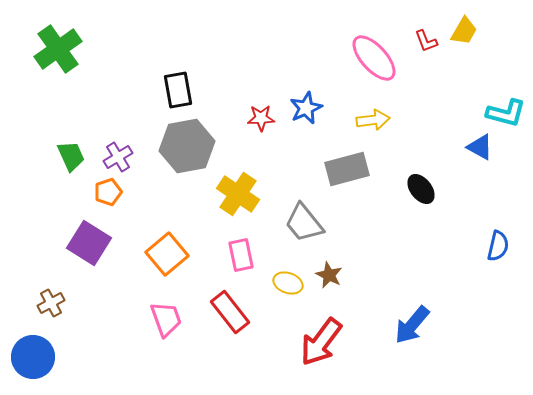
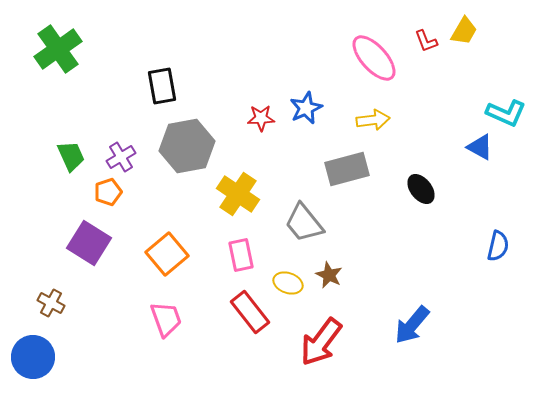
black rectangle: moved 16 px left, 4 px up
cyan L-shape: rotated 9 degrees clockwise
purple cross: moved 3 px right
brown cross: rotated 32 degrees counterclockwise
red rectangle: moved 20 px right
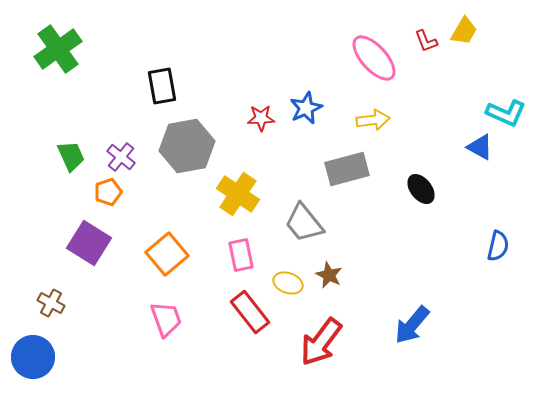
purple cross: rotated 20 degrees counterclockwise
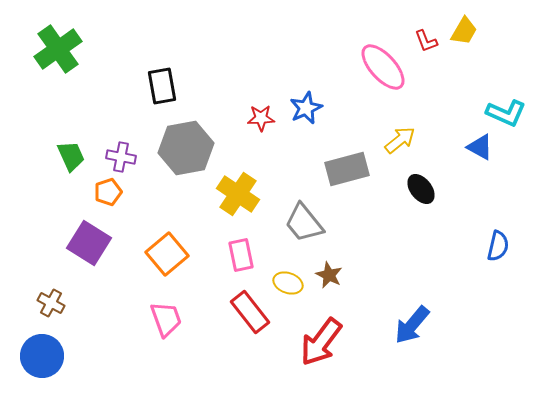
pink ellipse: moved 9 px right, 9 px down
yellow arrow: moved 27 px right, 20 px down; rotated 32 degrees counterclockwise
gray hexagon: moved 1 px left, 2 px down
purple cross: rotated 28 degrees counterclockwise
blue circle: moved 9 px right, 1 px up
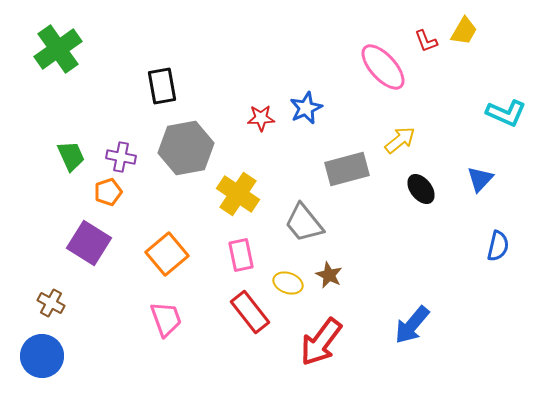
blue triangle: moved 32 px down; rotated 44 degrees clockwise
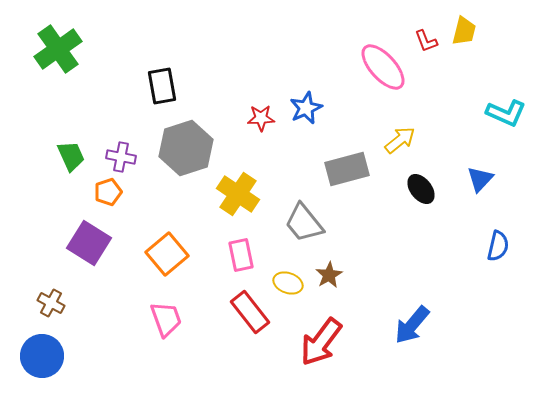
yellow trapezoid: rotated 16 degrees counterclockwise
gray hexagon: rotated 8 degrees counterclockwise
brown star: rotated 16 degrees clockwise
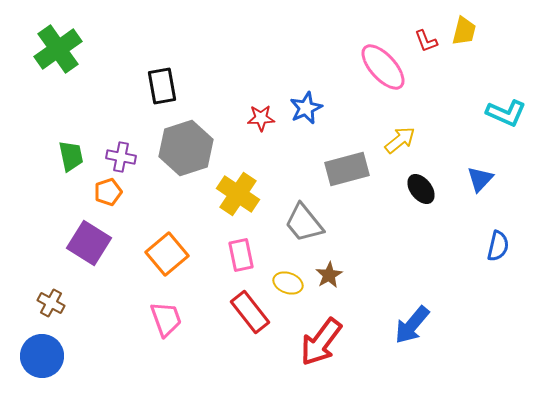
green trapezoid: rotated 12 degrees clockwise
